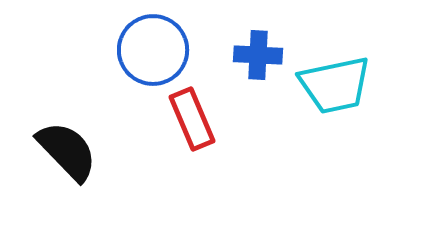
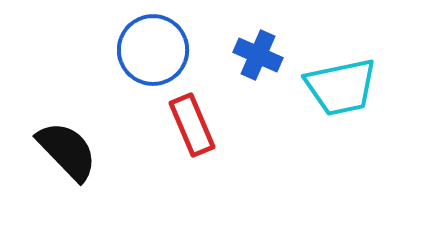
blue cross: rotated 21 degrees clockwise
cyan trapezoid: moved 6 px right, 2 px down
red rectangle: moved 6 px down
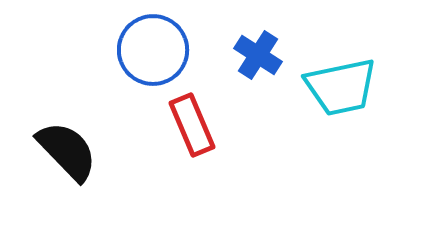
blue cross: rotated 9 degrees clockwise
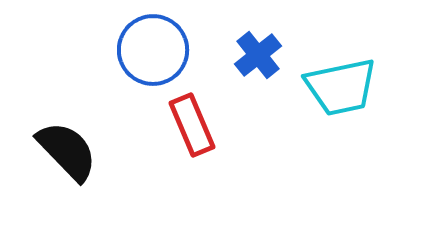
blue cross: rotated 18 degrees clockwise
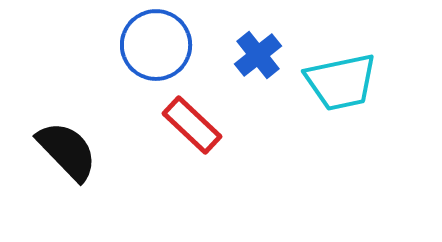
blue circle: moved 3 px right, 5 px up
cyan trapezoid: moved 5 px up
red rectangle: rotated 24 degrees counterclockwise
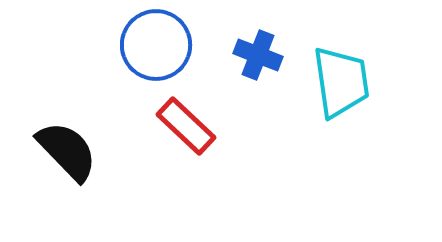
blue cross: rotated 30 degrees counterclockwise
cyan trapezoid: rotated 86 degrees counterclockwise
red rectangle: moved 6 px left, 1 px down
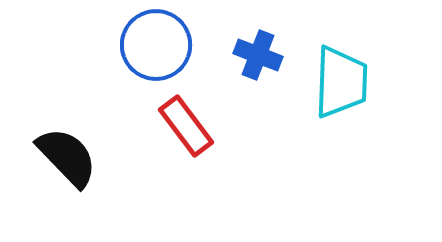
cyan trapezoid: rotated 10 degrees clockwise
red rectangle: rotated 10 degrees clockwise
black semicircle: moved 6 px down
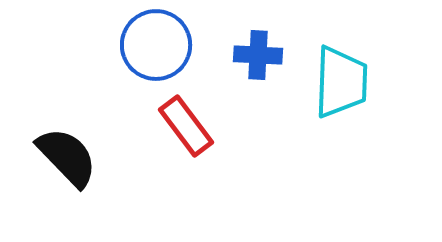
blue cross: rotated 18 degrees counterclockwise
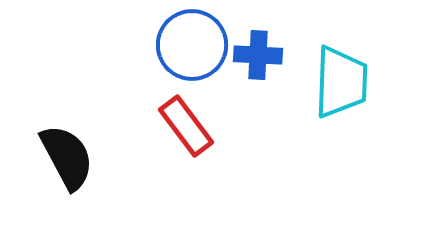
blue circle: moved 36 px right
black semicircle: rotated 16 degrees clockwise
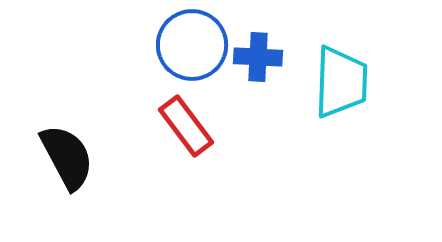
blue cross: moved 2 px down
